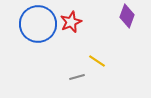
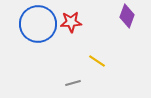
red star: rotated 20 degrees clockwise
gray line: moved 4 px left, 6 px down
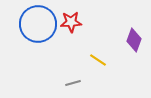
purple diamond: moved 7 px right, 24 px down
yellow line: moved 1 px right, 1 px up
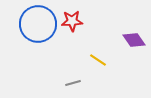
red star: moved 1 px right, 1 px up
purple diamond: rotated 55 degrees counterclockwise
